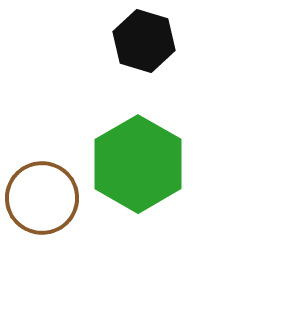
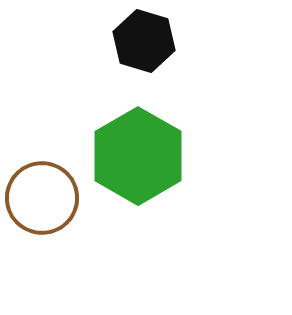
green hexagon: moved 8 px up
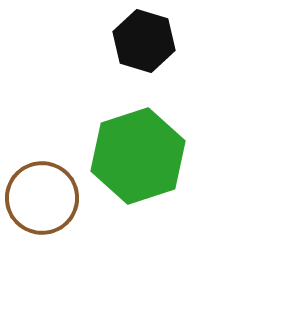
green hexagon: rotated 12 degrees clockwise
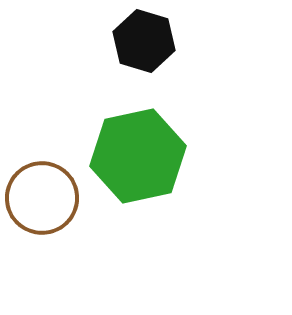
green hexagon: rotated 6 degrees clockwise
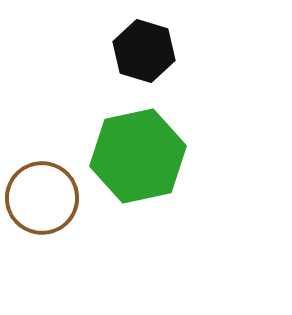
black hexagon: moved 10 px down
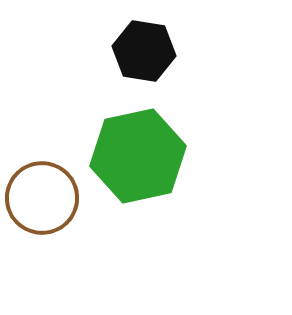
black hexagon: rotated 8 degrees counterclockwise
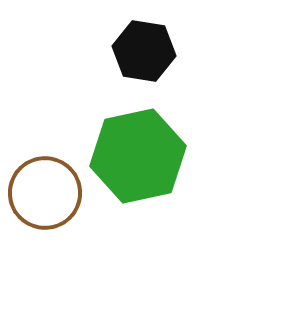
brown circle: moved 3 px right, 5 px up
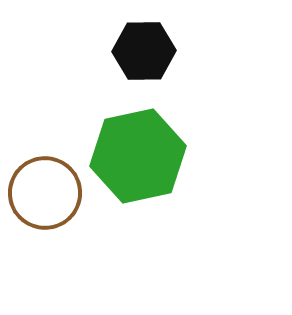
black hexagon: rotated 10 degrees counterclockwise
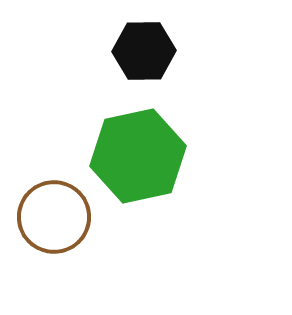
brown circle: moved 9 px right, 24 px down
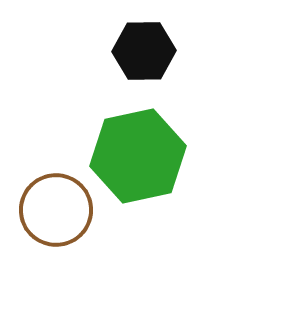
brown circle: moved 2 px right, 7 px up
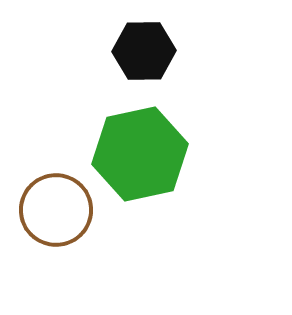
green hexagon: moved 2 px right, 2 px up
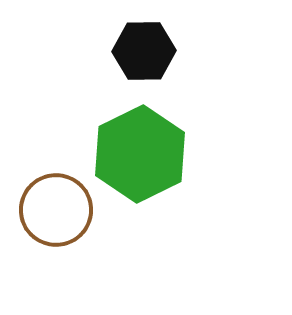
green hexagon: rotated 14 degrees counterclockwise
